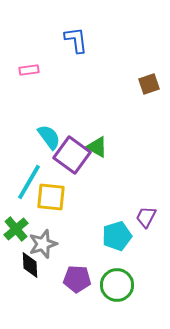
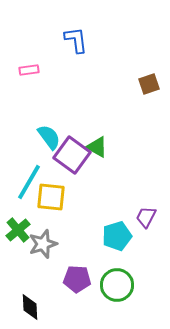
green cross: moved 2 px right, 1 px down
black diamond: moved 42 px down
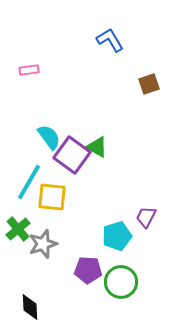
blue L-shape: moved 34 px right; rotated 24 degrees counterclockwise
yellow square: moved 1 px right
green cross: moved 1 px up
purple pentagon: moved 11 px right, 9 px up
green circle: moved 4 px right, 3 px up
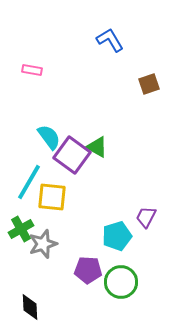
pink rectangle: moved 3 px right; rotated 18 degrees clockwise
green cross: moved 3 px right; rotated 10 degrees clockwise
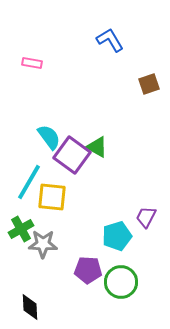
pink rectangle: moved 7 px up
gray star: rotated 20 degrees clockwise
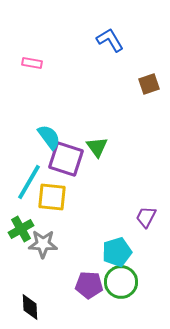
green triangle: rotated 25 degrees clockwise
purple square: moved 6 px left, 4 px down; rotated 18 degrees counterclockwise
cyan pentagon: moved 16 px down
purple pentagon: moved 1 px right, 15 px down
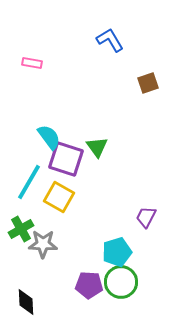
brown square: moved 1 px left, 1 px up
yellow square: moved 7 px right; rotated 24 degrees clockwise
black diamond: moved 4 px left, 5 px up
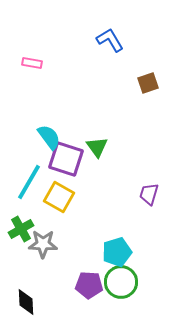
purple trapezoid: moved 3 px right, 23 px up; rotated 10 degrees counterclockwise
